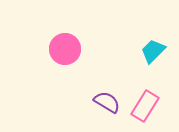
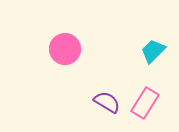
pink rectangle: moved 3 px up
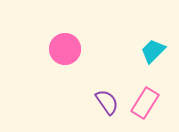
purple semicircle: rotated 24 degrees clockwise
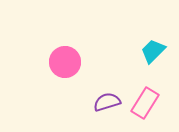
pink circle: moved 13 px down
purple semicircle: rotated 72 degrees counterclockwise
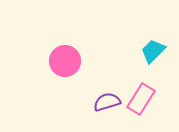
pink circle: moved 1 px up
pink rectangle: moved 4 px left, 4 px up
